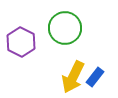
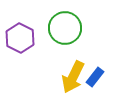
purple hexagon: moved 1 px left, 4 px up
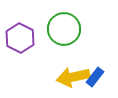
green circle: moved 1 px left, 1 px down
yellow arrow: rotated 52 degrees clockwise
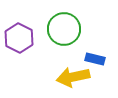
purple hexagon: moved 1 px left
blue rectangle: moved 18 px up; rotated 66 degrees clockwise
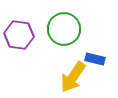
purple hexagon: moved 3 px up; rotated 20 degrees counterclockwise
yellow arrow: rotated 44 degrees counterclockwise
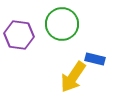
green circle: moved 2 px left, 5 px up
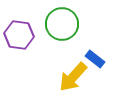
blue rectangle: rotated 24 degrees clockwise
yellow arrow: rotated 8 degrees clockwise
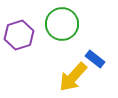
purple hexagon: rotated 24 degrees counterclockwise
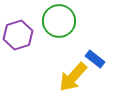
green circle: moved 3 px left, 3 px up
purple hexagon: moved 1 px left
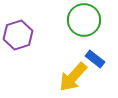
green circle: moved 25 px right, 1 px up
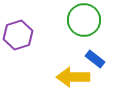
yellow arrow: rotated 48 degrees clockwise
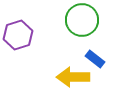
green circle: moved 2 px left
